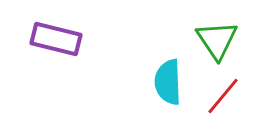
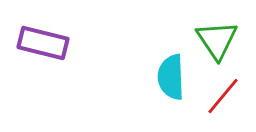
purple rectangle: moved 13 px left, 4 px down
cyan semicircle: moved 3 px right, 5 px up
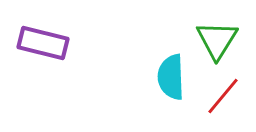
green triangle: rotated 6 degrees clockwise
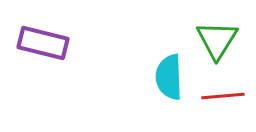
cyan semicircle: moved 2 px left
red line: rotated 45 degrees clockwise
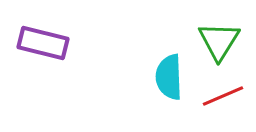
green triangle: moved 2 px right, 1 px down
red line: rotated 18 degrees counterclockwise
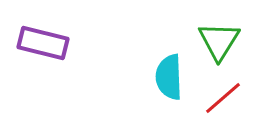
red line: moved 2 px down; rotated 18 degrees counterclockwise
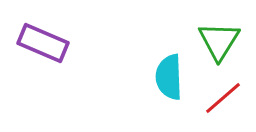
purple rectangle: rotated 9 degrees clockwise
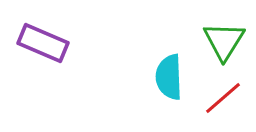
green triangle: moved 5 px right
